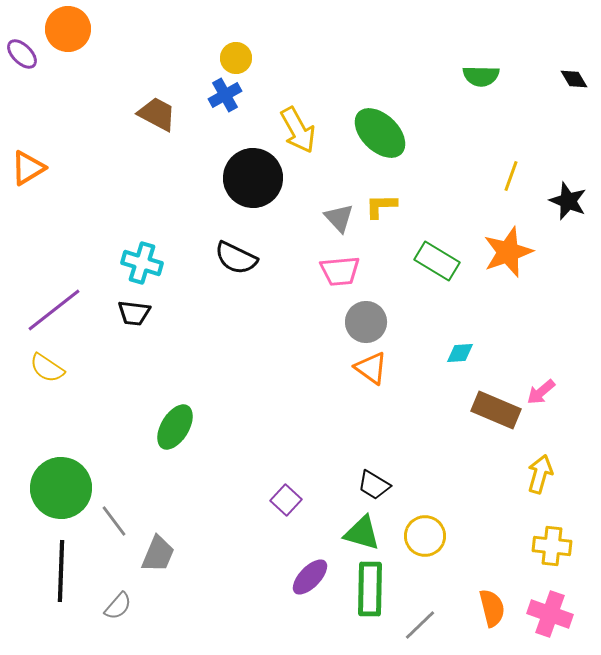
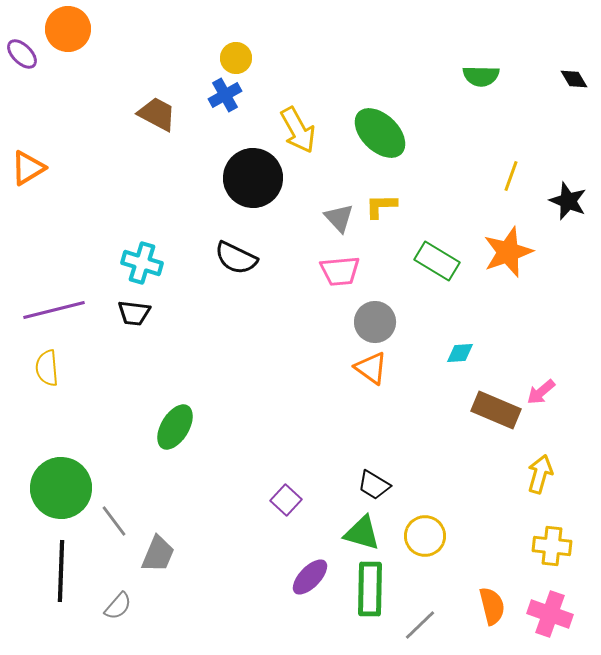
purple line at (54, 310): rotated 24 degrees clockwise
gray circle at (366, 322): moved 9 px right
yellow semicircle at (47, 368): rotated 51 degrees clockwise
orange semicircle at (492, 608): moved 2 px up
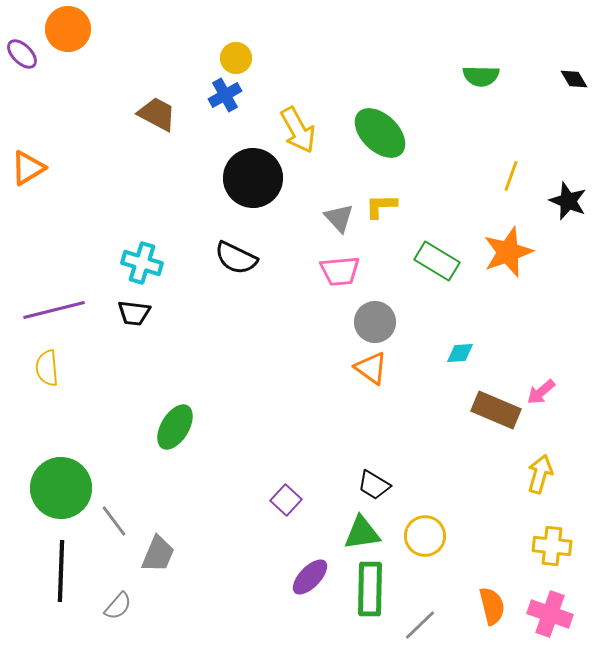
green triangle at (362, 533): rotated 24 degrees counterclockwise
